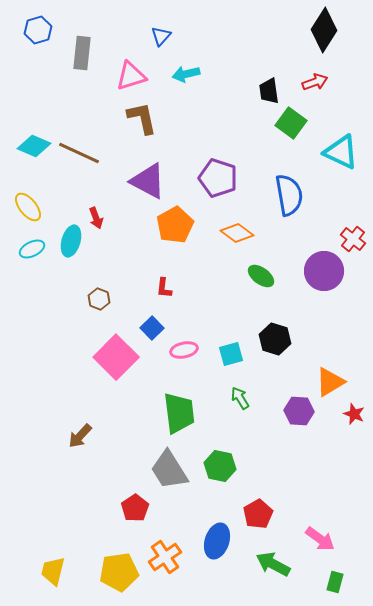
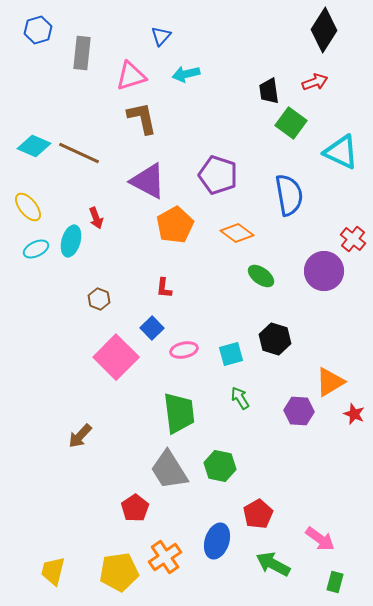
purple pentagon at (218, 178): moved 3 px up
cyan ellipse at (32, 249): moved 4 px right
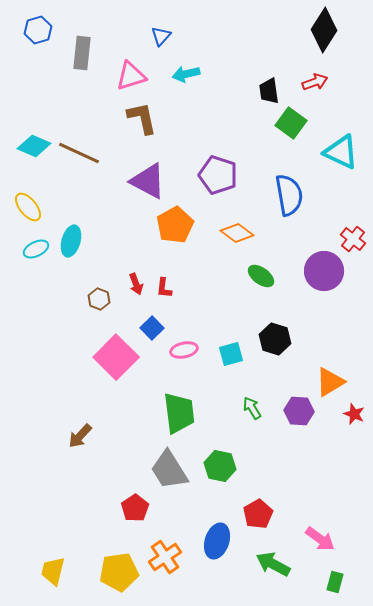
red arrow at (96, 218): moved 40 px right, 66 px down
green arrow at (240, 398): moved 12 px right, 10 px down
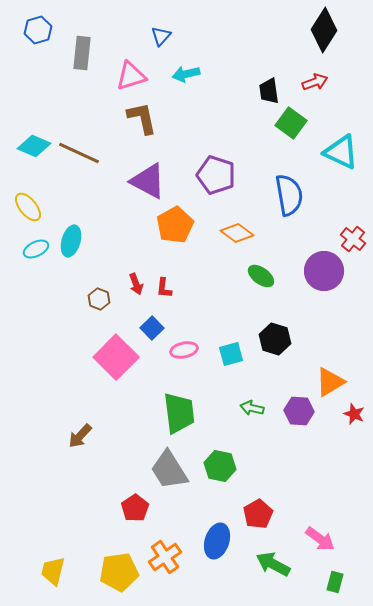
purple pentagon at (218, 175): moved 2 px left
green arrow at (252, 408): rotated 45 degrees counterclockwise
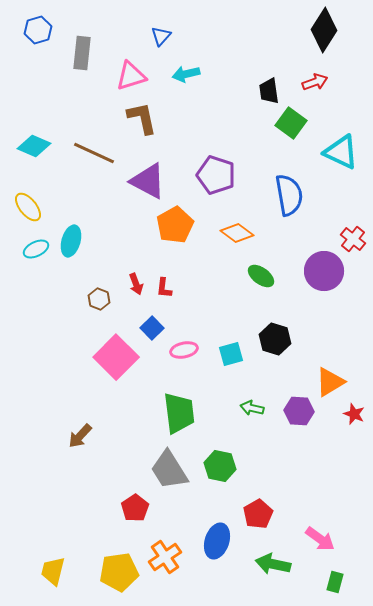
brown line at (79, 153): moved 15 px right
green arrow at (273, 564): rotated 16 degrees counterclockwise
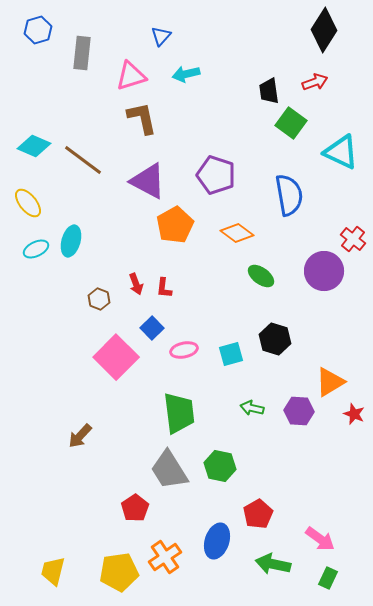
brown line at (94, 153): moved 11 px left, 7 px down; rotated 12 degrees clockwise
yellow ellipse at (28, 207): moved 4 px up
green rectangle at (335, 582): moved 7 px left, 4 px up; rotated 10 degrees clockwise
